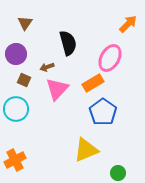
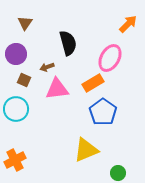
pink triangle: rotated 40 degrees clockwise
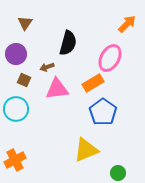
orange arrow: moved 1 px left
black semicircle: rotated 30 degrees clockwise
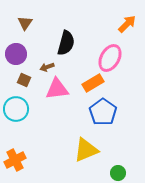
black semicircle: moved 2 px left
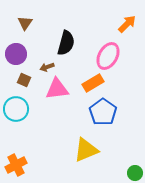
pink ellipse: moved 2 px left, 2 px up
orange cross: moved 1 px right, 5 px down
green circle: moved 17 px right
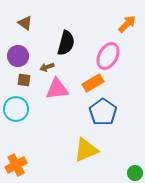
brown triangle: rotated 28 degrees counterclockwise
purple circle: moved 2 px right, 2 px down
brown square: rotated 16 degrees counterclockwise
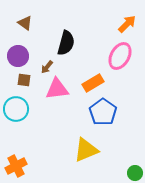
pink ellipse: moved 12 px right
brown arrow: rotated 32 degrees counterclockwise
orange cross: moved 1 px down
